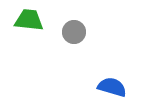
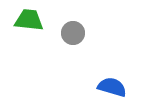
gray circle: moved 1 px left, 1 px down
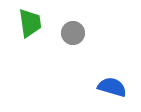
green trapezoid: moved 1 px right, 3 px down; rotated 76 degrees clockwise
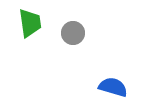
blue semicircle: moved 1 px right
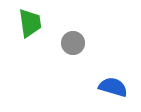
gray circle: moved 10 px down
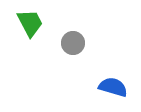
green trapezoid: rotated 20 degrees counterclockwise
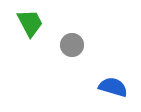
gray circle: moved 1 px left, 2 px down
